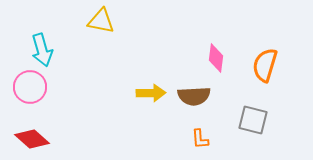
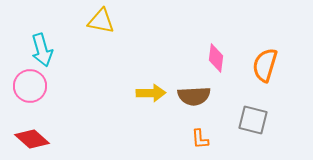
pink circle: moved 1 px up
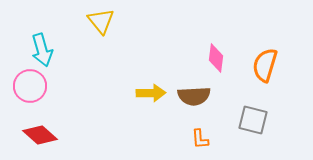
yellow triangle: rotated 40 degrees clockwise
red diamond: moved 8 px right, 4 px up
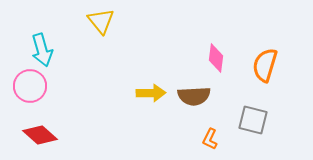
orange L-shape: moved 10 px right; rotated 30 degrees clockwise
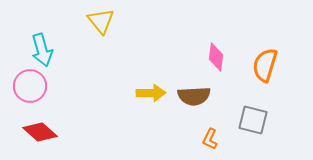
pink diamond: moved 1 px up
red diamond: moved 3 px up
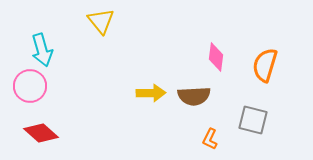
red diamond: moved 1 px right, 1 px down
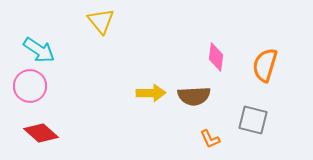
cyan arrow: moved 3 px left; rotated 40 degrees counterclockwise
orange L-shape: rotated 50 degrees counterclockwise
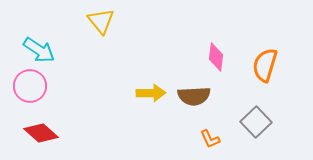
gray square: moved 3 px right, 2 px down; rotated 32 degrees clockwise
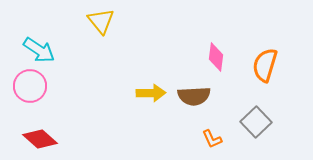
red diamond: moved 1 px left, 6 px down
orange L-shape: moved 2 px right
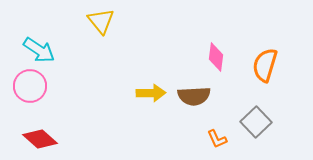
orange L-shape: moved 5 px right
